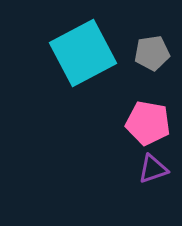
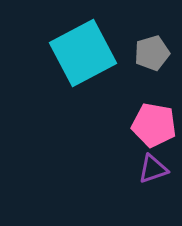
gray pentagon: rotated 8 degrees counterclockwise
pink pentagon: moved 6 px right, 2 px down
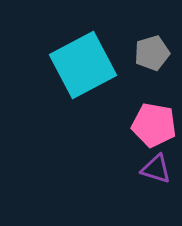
cyan square: moved 12 px down
purple triangle: moved 3 px right; rotated 36 degrees clockwise
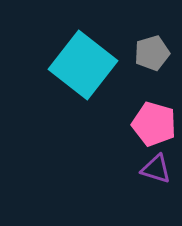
cyan square: rotated 24 degrees counterclockwise
pink pentagon: moved 1 px up; rotated 6 degrees clockwise
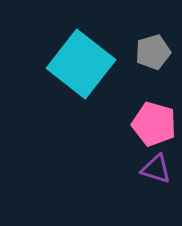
gray pentagon: moved 1 px right, 1 px up
cyan square: moved 2 px left, 1 px up
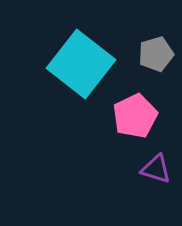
gray pentagon: moved 3 px right, 2 px down
pink pentagon: moved 19 px left, 8 px up; rotated 30 degrees clockwise
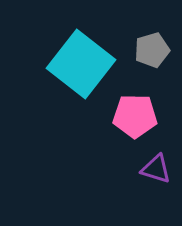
gray pentagon: moved 4 px left, 4 px up
pink pentagon: rotated 27 degrees clockwise
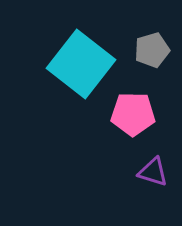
pink pentagon: moved 2 px left, 2 px up
purple triangle: moved 3 px left, 3 px down
